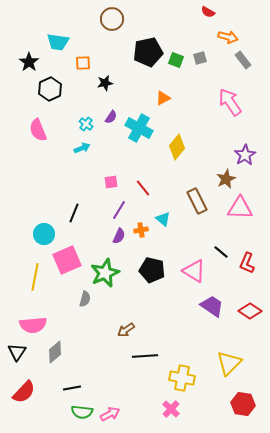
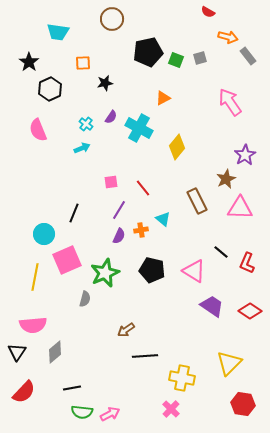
cyan trapezoid at (58, 42): moved 10 px up
gray rectangle at (243, 60): moved 5 px right, 4 px up
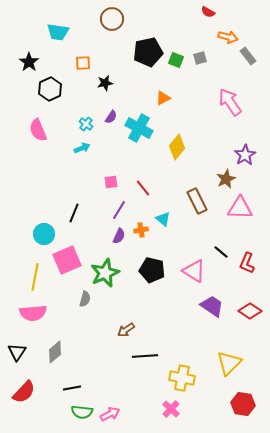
pink semicircle at (33, 325): moved 12 px up
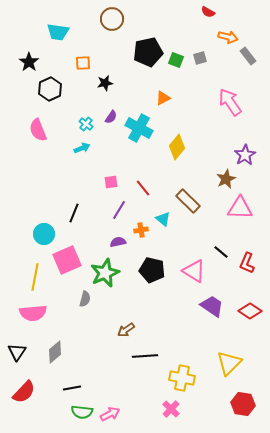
brown rectangle at (197, 201): moved 9 px left; rotated 20 degrees counterclockwise
purple semicircle at (119, 236): moved 1 px left, 6 px down; rotated 126 degrees counterclockwise
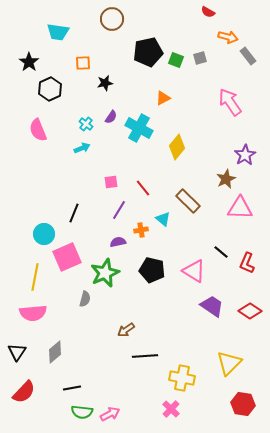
pink square at (67, 260): moved 3 px up
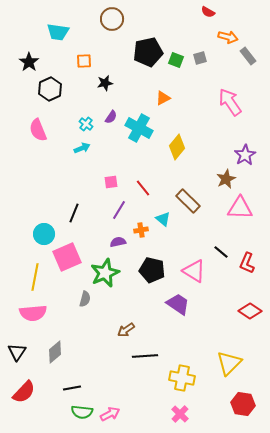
orange square at (83, 63): moved 1 px right, 2 px up
purple trapezoid at (212, 306): moved 34 px left, 2 px up
pink cross at (171, 409): moved 9 px right, 5 px down
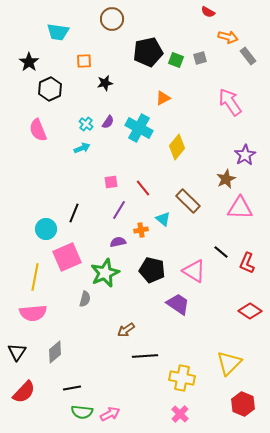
purple semicircle at (111, 117): moved 3 px left, 5 px down
cyan circle at (44, 234): moved 2 px right, 5 px up
red hexagon at (243, 404): rotated 15 degrees clockwise
